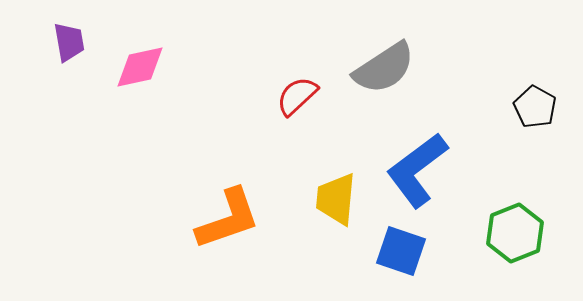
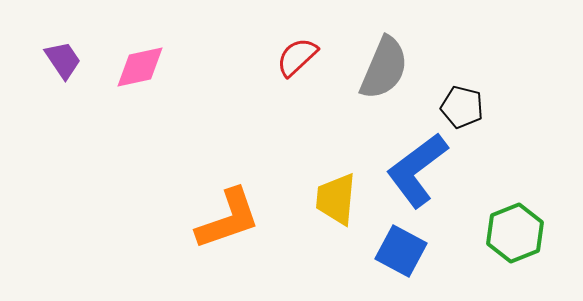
purple trapezoid: moved 6 px left, 18 px down; rotated 24 degrees counterclockwise
gray semicircle: rotated 34 degrees counterclockwise
red semicircle: moved 39 px up
black pentagon: moved 73 px left; rotated 15 degrees counterclockwise
blue square: rotated 9 degrees clockwise
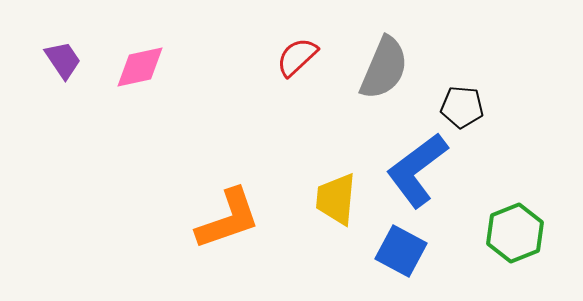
black pentagon: rotated 9 degrees counterclockwise
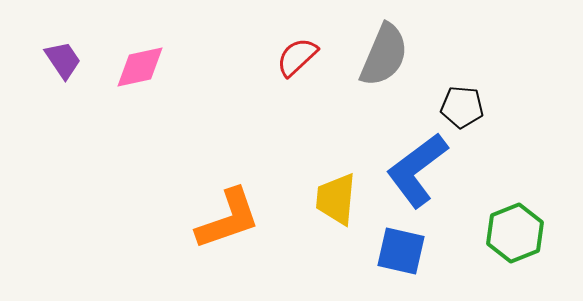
gray semicircle: moved 13 px up
blue square: rotated 15 degrees counterclockwise
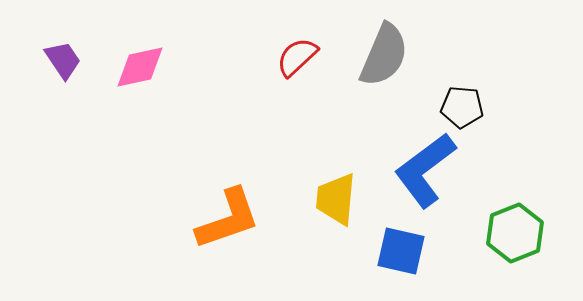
blue L-shape: moved 8 px right
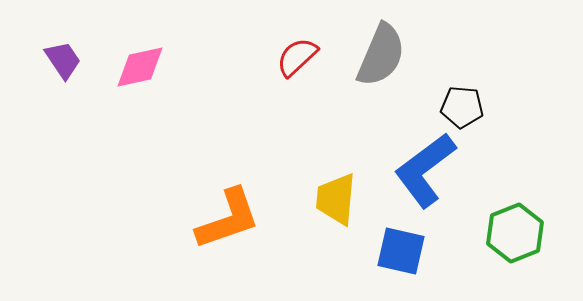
gray semicircle: moved 3 px left
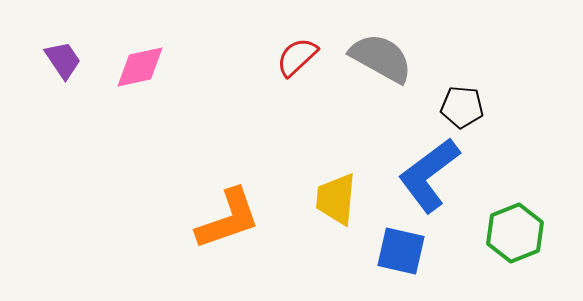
gray semicircle: moved 3 px down; rotated 84 degrees counterclockwise
blue L-shape: moved 4 px right, 5 px down
